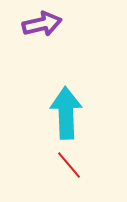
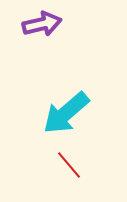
cyan arrow: rotated 129 degrees counterclockwise
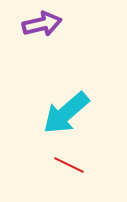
red line: rotated 24 degrees counterclockwise
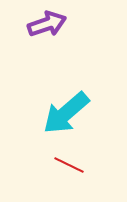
purple arrow: moved 5 px right; rotated 6 degrees counterclockwise
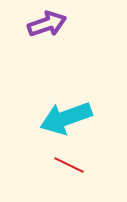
cyan arrow: moved 5 px down; rotated 21 degrees clockwise
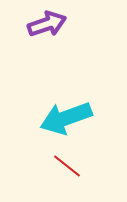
red line: moved 2 px left, 1 px down; rotated 12 degrees clockwise
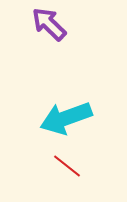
purple arrow: moved 2 px right; rotated 117 degrees counterclockwise
